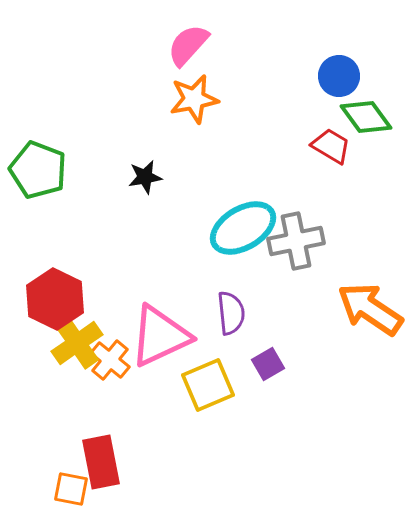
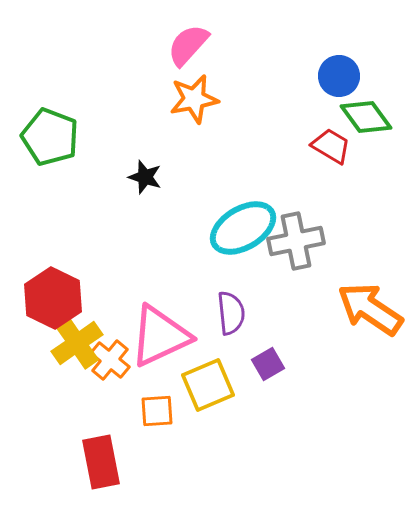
green pentagon: moved 12 px right, 33 px up
black star: rotated 28 degrees clockwise
red hexagon: moved 2 px left, 1 px up
orange square: moved 86 px right, 78 px up; rotated 15 degrees counterclockwise
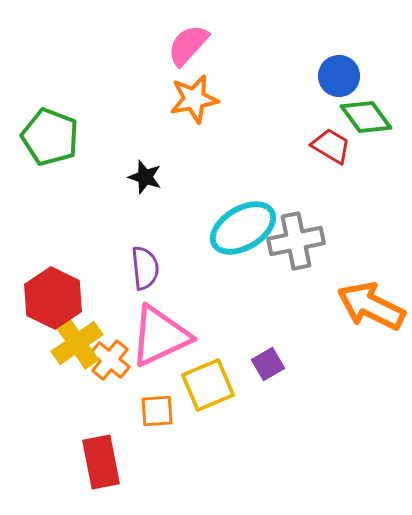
orange arrow: moved 1 px right, 3 px up; rotated 8 degrees counterclockwise
purple semicircle: moved 86 px left, 45 px up
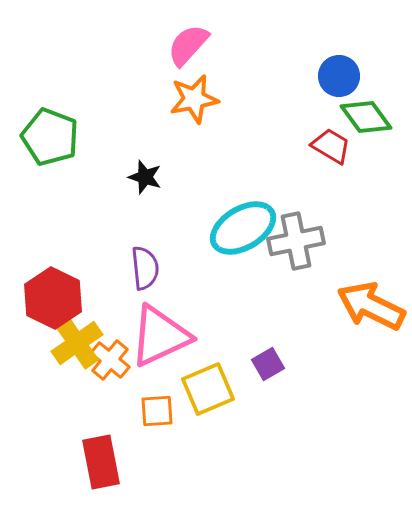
yellow square: moved 4 px down
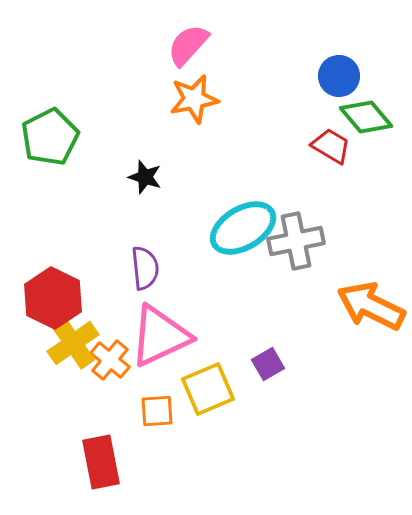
green diamond: rotated 4 degrees counterclockwise
green pentagon: rotated 24 degrees clockwise
yellow cross: moved 4 px left
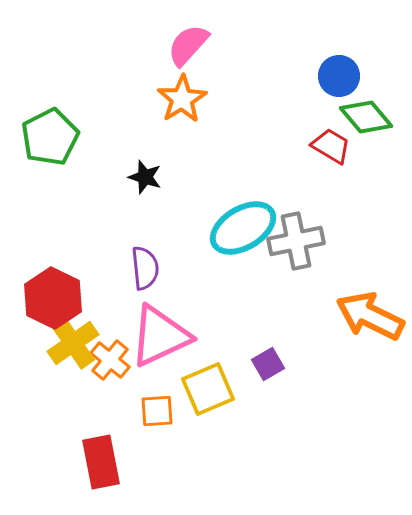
orange star: moved 12 px left; rotated 21 degrees counterclockwise
orange arrow: moved 1 px left, 10 px down
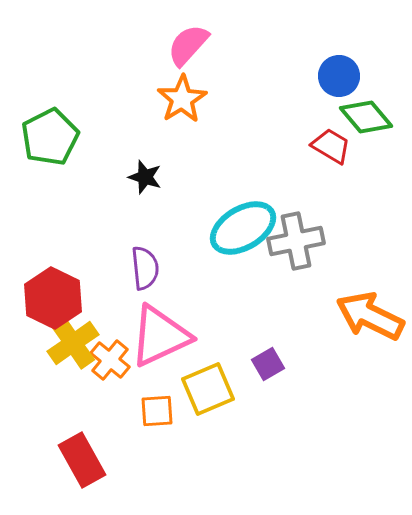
red rectangle: moved 19 px left, 2 px up; rotated 18 degrees counterclockwise
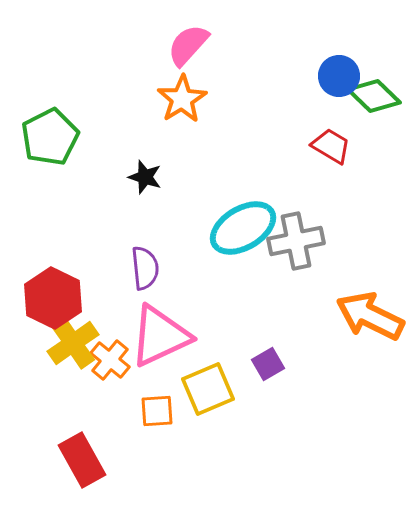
green diamond: moved 8 px right, 21 px up; rotated 6 degrees counterclockwise
